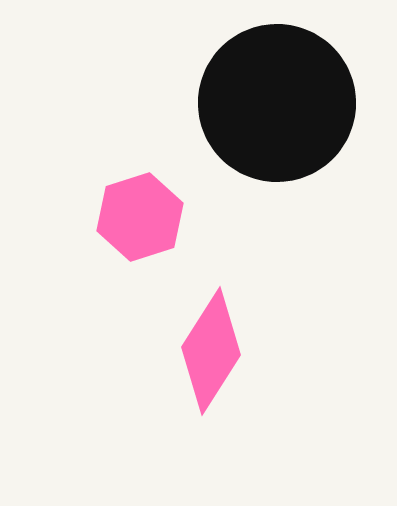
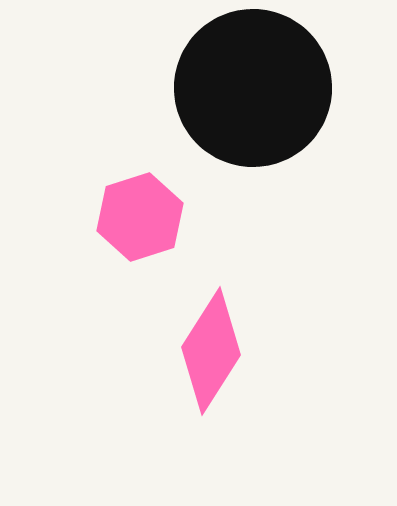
black circle: moved 24 px left, 15 px up
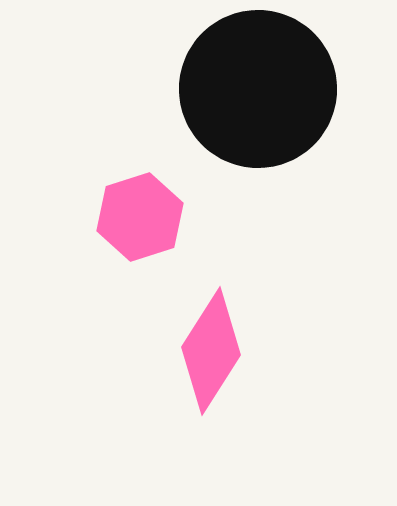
black circle: moved 5 px right, 1 px down
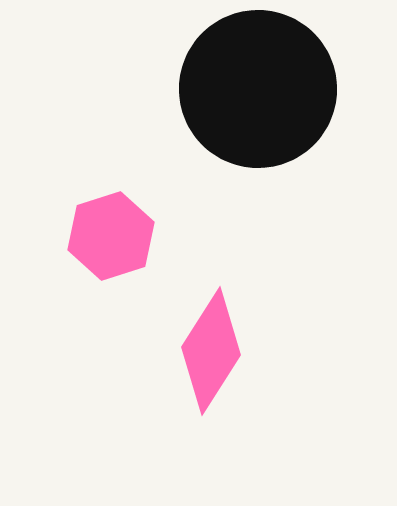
pink hexagon: moved 29 px left, 19 px down
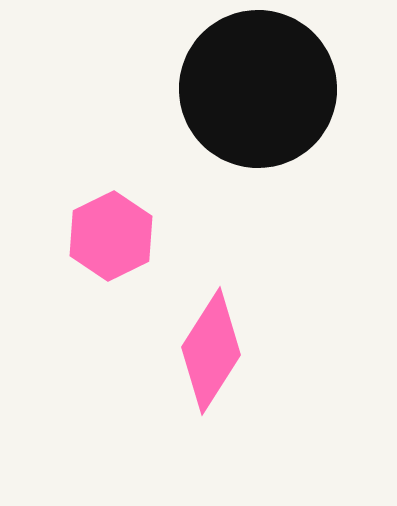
pink hexagon: rotated 8 degrees counterclockwise
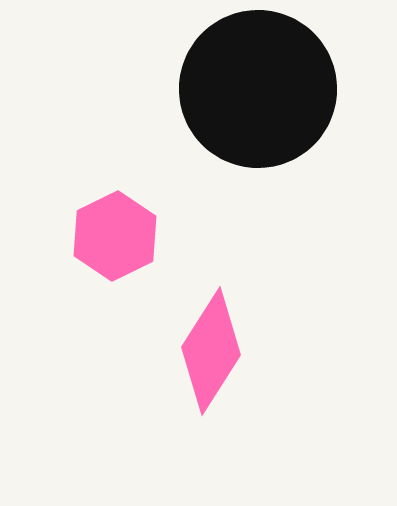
pink hexagon: moved 4 px right
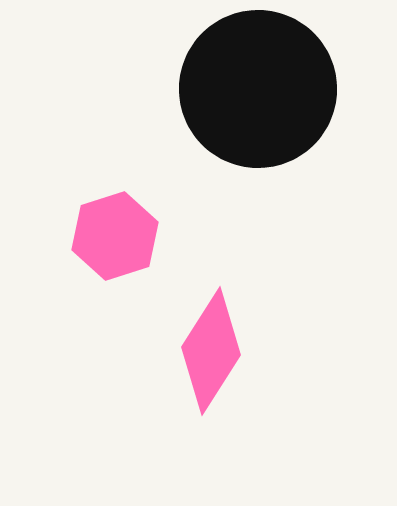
pink hexagon: rotated 8 degrees clockwise
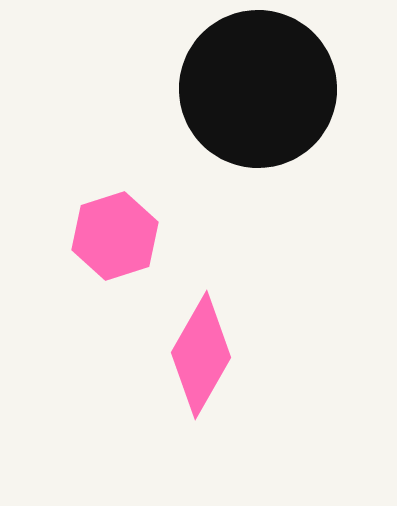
pink diamond: moved 10 px left, 4 px down; rotated 3 degrees counterclockwise
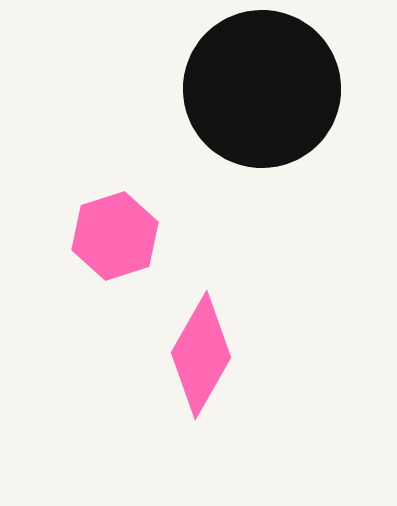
black circle: moved 4 px right
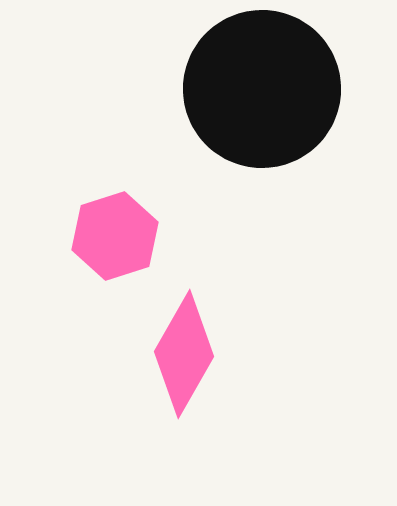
pink diamond: moved 17 px left, 1 px up
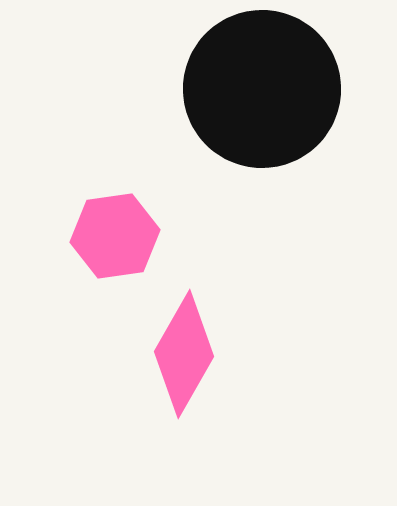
pink hexagon: rotated 10 degrees clockwise
